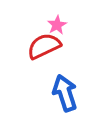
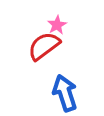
red semicircle: rotated 12 degrees counterclockwise
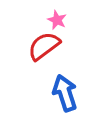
pink star: moved 5 px up; rotated 18 degrees counterclockwise
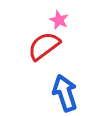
pink star: moved 2 px right
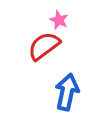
blue arrow: moved 2 px right, 1 px up; rotated 30 degrees clockwise
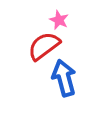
blue arrow: moved 3 px left, 14 px up; rotated 27 degrees counterclockwise
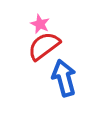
pink star: moved 19 px left, 4 px down
